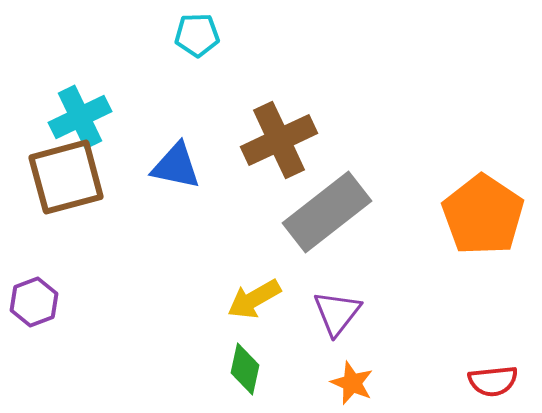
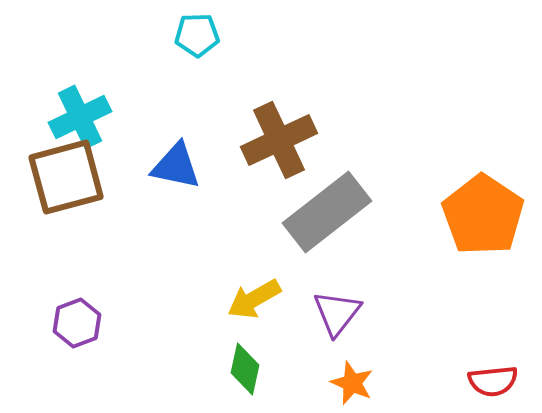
purple hexagon: moved 43 px right, 21 px down
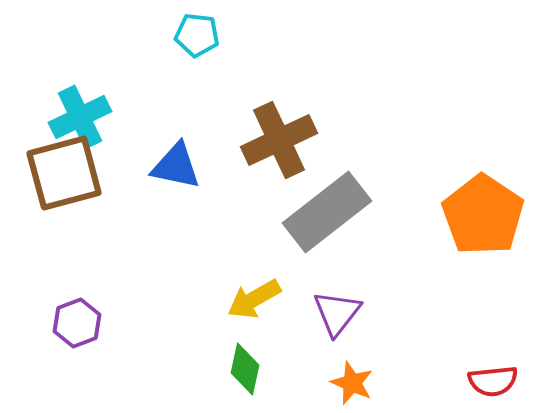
cyan pentagon: rotated 9 degrees clockwise
brown square: moved 2 px left, 4 px up
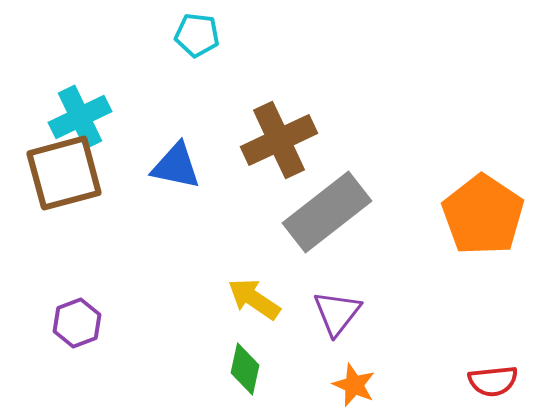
yellow arrow: rotated 64 degrees clockwise
orange star: moved 2 px right, 2 px down
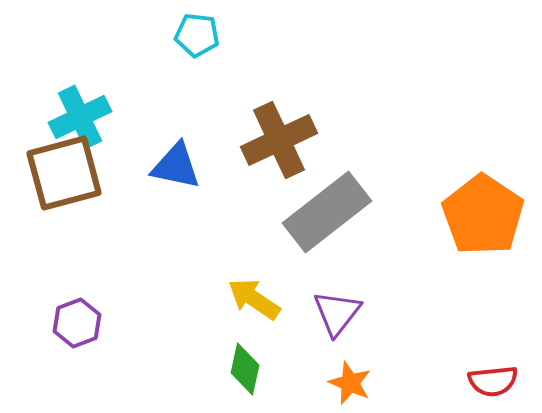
orange star: moved 4 px left, 2 px up
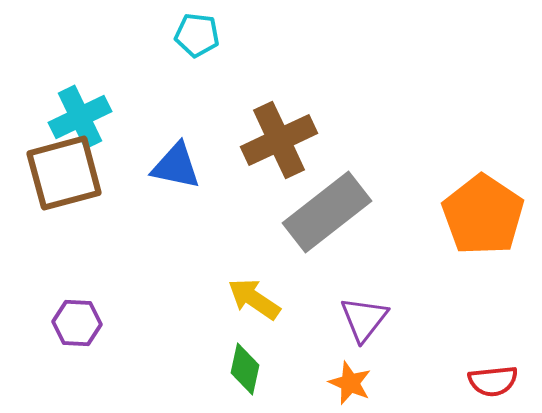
purple triangle: moved 27 px right, 6 px down
purple hexagon: rotated 24 degrees clockwise
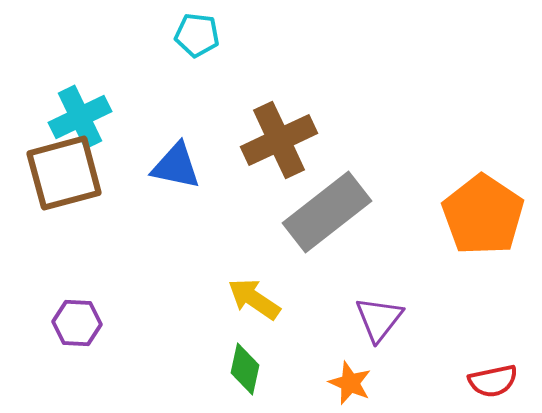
purple triangle: moved 15 px right
red semicircle: rotated 6 degrees counterclockwise
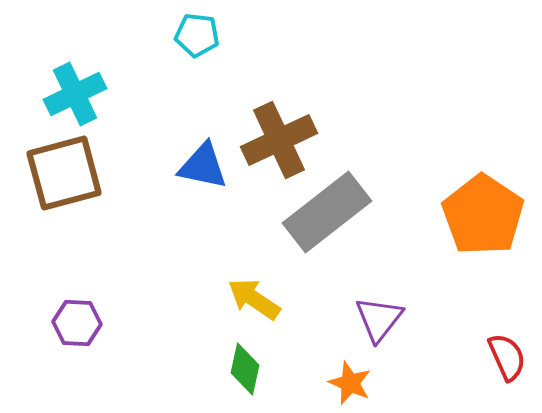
cyan cross: moved 5 px left, 23 px up
blue triangle: moved 27 px right
red semicircle: moved 14 px right, 24 px up; rotated 102 degrees counterclockwise
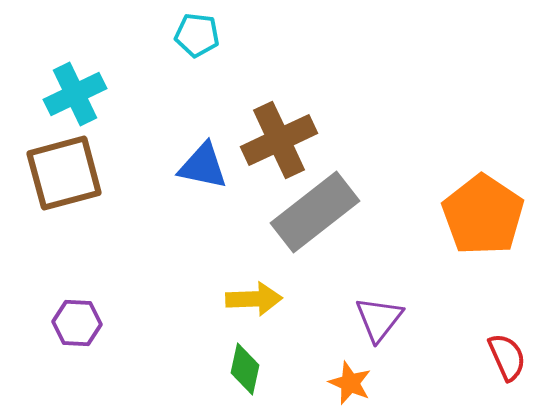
gray rectangle: moved 12 px left
yellow arrow: rotated 144 degrees clockwise
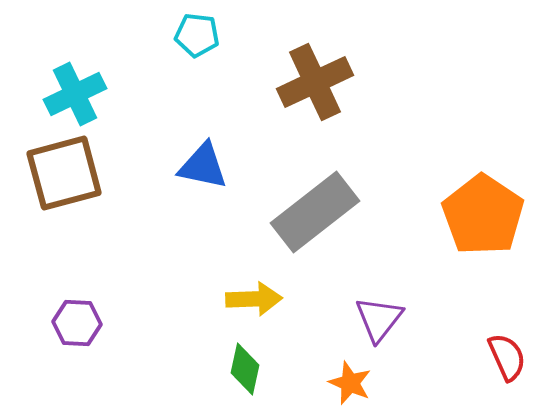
brown cross: moved 36 px right, 58 px up
